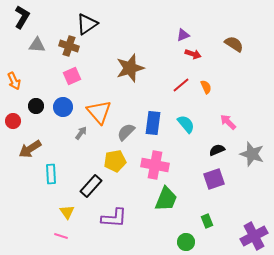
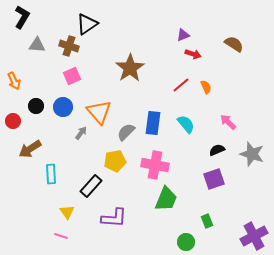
brown star: rotated 16 degrees counterclockwise
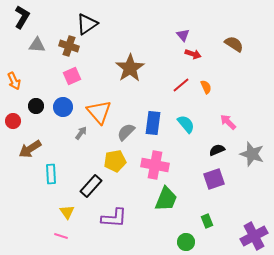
purple triangle: rotated 48 degrees counterclockwise
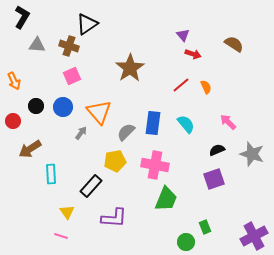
green rectangle: moved 2 px left, 6 px down
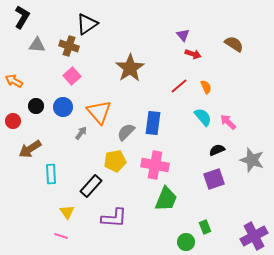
pink square: rotated 18 degrees counterclockwise
orange arrow: rotated 144 degrees clockwise
red line: moved 2 px left, 1 px down
cyan semicircle: moved 17 px right, 7 px up
gray star: moved 6 px down
